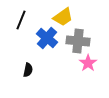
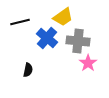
black line: moved 1 px left, 2 px down; rotated 54 degrees clockwise
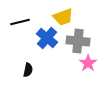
yellow trapezoid: rotated 15 degrees clockwise
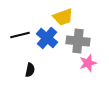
black line: moved 13 px down
pink star: rotated 18 degrees clockwise
black semicircle: moved 2 px right
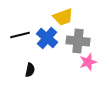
pink star: moved 1 px up
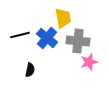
yellow trapezoid: moved 1 px down; rotated 80 degrees counterclockwise
pink star: moved 1 px right
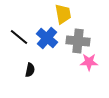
yellow trapezoid: moved 4 px up
black line: moved 1 px left, 2 px down; rotated 54 degrees clockwise
pink star: rotated 18 degrees clockwise
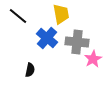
yellow trapezoid: moved 2 px left
black line: moved 1 px left, 21 px up
gray cross: moved 1 px left, 1 px down
pink star: moved 4 px right, 3 px up; rotated 30 degrees counterclockwise
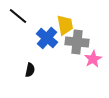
yellow trapezoid: moved 4 px right, 11 px down
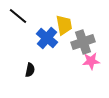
yellow trapezoid: moved 1 px left
gray cross: moved 6 px right; rotated 25 degrees counterclockwise
pink star: moved 2 px left, 2 px down; rotated 24 degrees clockwise
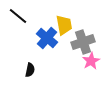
pink star: rotated 24 degrees counterclockwise
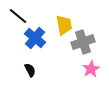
blue cross: moved 12 px left
pink star: moved 8 px down
black semicircle: rotated 40 degrees counterclockwise
